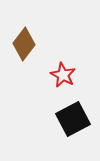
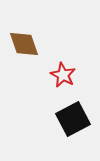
brown diamond: rotated 56 degrees counterclockwise
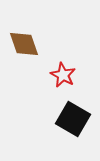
black square: rotated 32 degrees counterclockwise
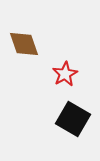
red star: moved 2 px right, 1 px up; rotated 15 degrees clockwise
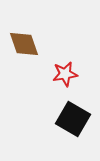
red star: rotated 20 degrees clockwise
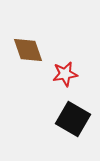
brown diamond: moved 4 px right, 6 px down
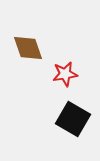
brown diamond: moved 2 px up
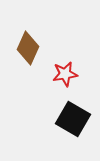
brown diamond: rotated 44 degrees clockwise
